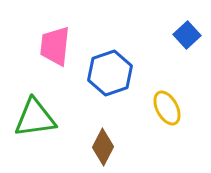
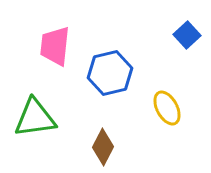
blue hexagon: rotated 6 degrees clockwise
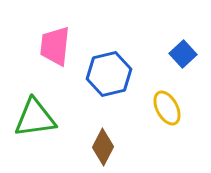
blue square: moved 4 px left, 19 px down
blue hexagon: moved 1 px left, 1 px down
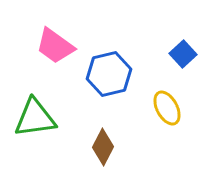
pink trapezoid: rotated 60 degrees counterclockwise
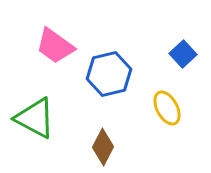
green triangle: rotated 36 degrees clockwise
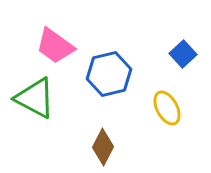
green triangle: moved 20 px up
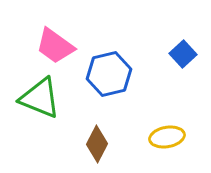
green triangle: moved 5 px right; rotated 6 degrees counterclockwise
yellow ellipse: moved 29 px down; rotated 72 degrees counterclockwise
brown diamond: moved 6 px left, 3 px up
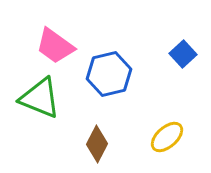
yellow ellipse: rotated 32 degrees counterclockwise
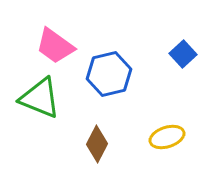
yellow ellipse: rotated 24 degrees clockwise
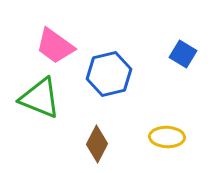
blue square: rotated 16 degrees counterclockwise
yellow ellipse: rotated 20 degrees clockwise
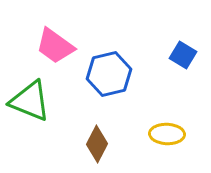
blue square: moved 1 px down
green triangle: moved 10 px left, 3 px down
yellow ellipse: moved 3 px up
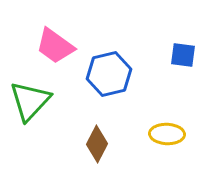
blue square: rotated 24 degrees counterclockwise
green triangle: rotated 51 degrees clockwise
